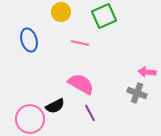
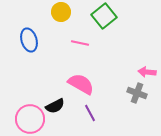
green square: rotated 15 degrees counterclockwise
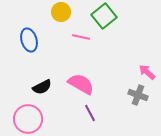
pink line: moved 1 px right, 6 px up
pink arrow: rotated 36 degrees clockwise
gray cross: moved 1 px right, 2 px down
black semicircle: moved 13 px left, 19 px up
pink circle: moved 2 px left
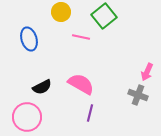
blue ellipse: moved 1 px up
pink arrow: rotated 108 degrees counterclockwise
purple line: rotated 42 degrees clockwise
pink circle: moved 1 px left, 2 px up
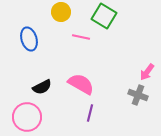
green square: rotated 20 degrees counterclockwise
pink arrow: rotated 12 degrees clockwise
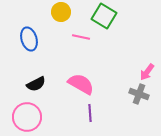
black semicircle: moved 6 px left, 3 px up
gray cross: moved 1 px right, 1 px up
purple line: rotated 18 degrees counterclockwise
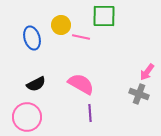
yellow circle: moved 13 px down
green square: rotated 30 degrees counterclockwise
blue ellipse: moved 3 px right, 1 px up
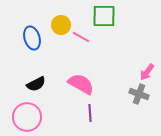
pink line: rotated 18 degrees clockwise
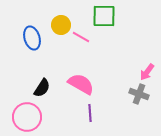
black semicircle: moved 6 px right, 4 px down; rotated 30 degrees counterclockwise
